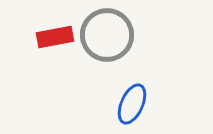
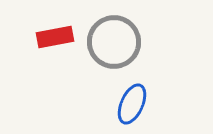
gray circle: moved 7 px right, 7 px down
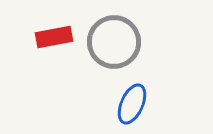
red rectangle: moved 1 px left
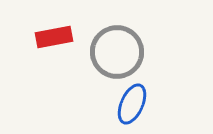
gray circle: moved 3 px right, 10 px down
